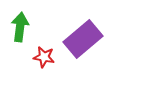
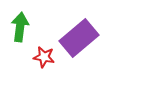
purple rectangle: moved 4 px left, 1 px up
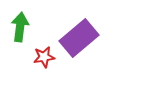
red star: rotated 20 degrees counterclockwise
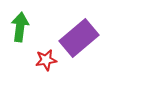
red star: moved 2 px right, 3 px down
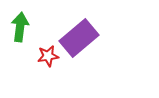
red star: moved 2 px right, 4 px up
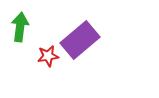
purple rectangle: moved 1 px right, 2 px down
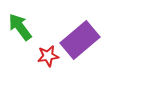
green arrow: rotated 44 degrees counterclockwise
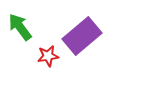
purple rectangle: moved 2 px right, 4 px up
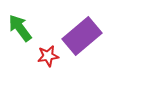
green arrow: moved 1 px down
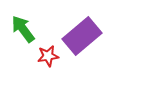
green arrow: moved 3 px right, 1 px down
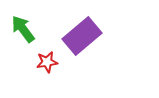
red star: moved 1 px left, 6 px down
